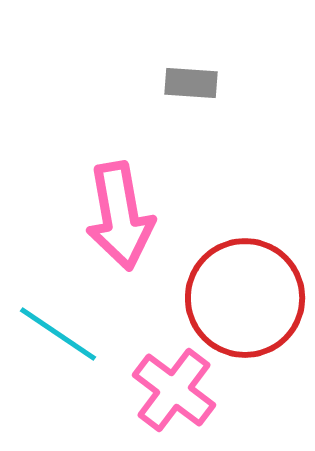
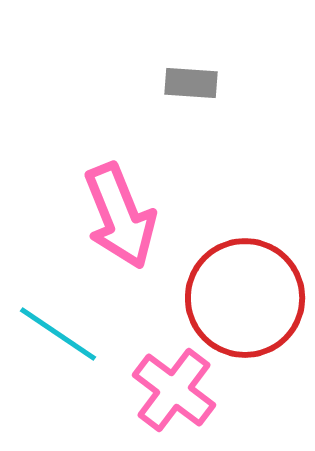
pink arrow: rotated 12 degrees counterclockwise
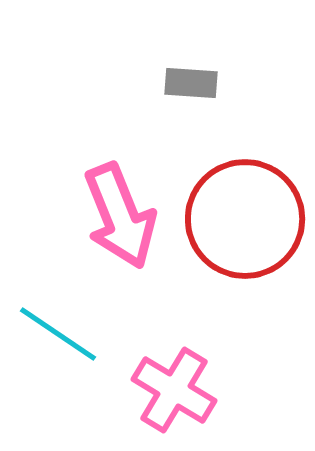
red circle: moved 79 px up
pink cross: rotated 6 degrees counterclockwise
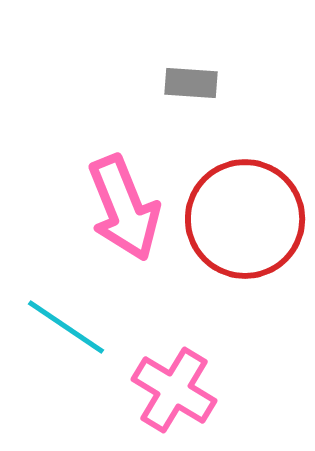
pink arrow: moved 4 px right, 8 px up
cyan line: moved 8 px right, 7 px up
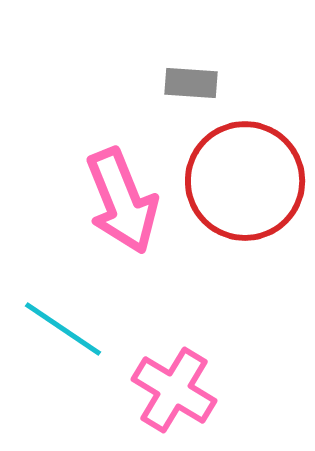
pink arrow: moved 2 px left, 7 px up
red circle: moved 38 px up
cyan line: moved 3 px left, 2 px down
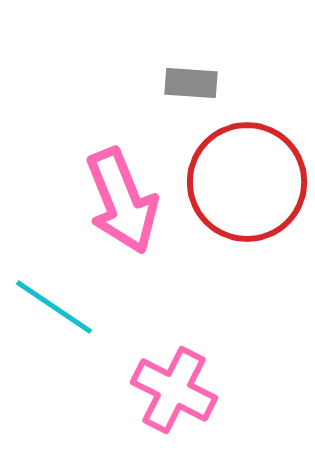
red circle: moved 2 px right, 1 px down
cyan line: moved 9 px left, 22 px up
pink cross: rotated 4 degrees counterclockwise
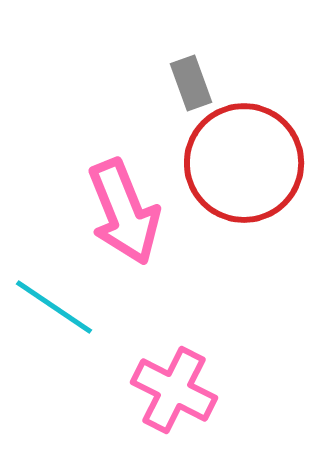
gray rectangle: rotated 66 degrees clockwise
red circle: moved 3 px left, 19 px up
pink arrow: moved 2 px right, 11 px down
